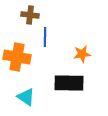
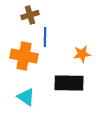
brown cross: rotated 24 degrees counterclockwise
orange cross: moved 7 px right, 1 px up
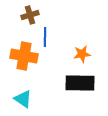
black rectangle: moved 11 px right
cyan triangle: moved 3 px left, 2 px down
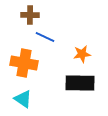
brown cross: rotated 18 degrees clockwise
blue line: rotated 66 degrees counterclockwise
orange cross: moved 7 px down
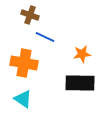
brown cross: rotated 18 degrees clockwise
